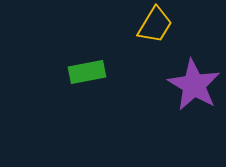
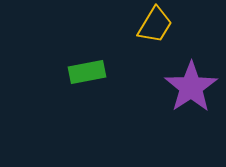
purple star: moved 3 px left, 2 px down; rotated 8 degrees clockwise
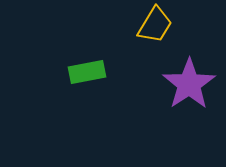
purple star: moved 2 px left, 3 px up
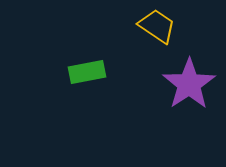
yellow trapezoid: moved 2 px right, 1 px down; rotated 87 degrees counterclockwise
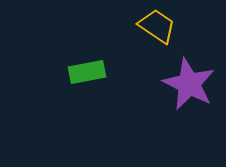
purple star: rotated 12 degrees counterclockwise
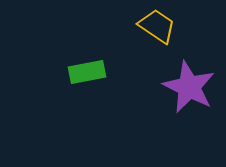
purple star: moved 3 px down
